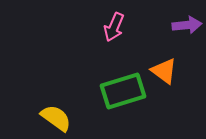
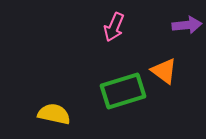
yellow semicircle: moved 2 px left, 4 px up; rotated 24 degrees counterclockwise
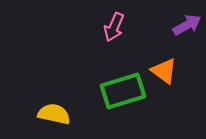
purple arrow: rotated 24 degrees counterclockwise
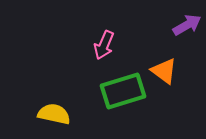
pink arrow: moved 10 px left, 18 px down
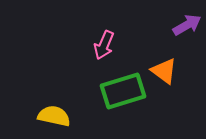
yellow semicircle: moved 2 px down
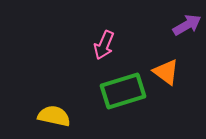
orange triangle: moved 2 px right, 1 px down
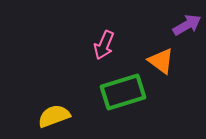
orange triangle: moved 5 px left, 11 px up
green rectangle: moved 1 px down
yellow semicircle: rotated 32 degrees counterclockwise
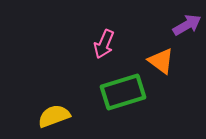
pink arrow: moved 1 px up
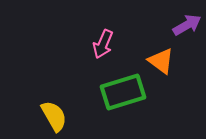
pink arrow: moved 1 px left
yellow semicircle: rotated 80 degrees clockwise
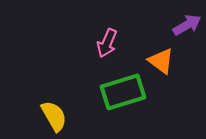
pink arrow: moved 4 px right, 1 px up
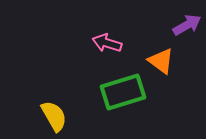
pink arrow: rotated 84 degrees clockwise
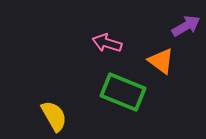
purple arrow: moved 1 px left, 1 px down
green rectangle: rotated 39 degrees clockwise
